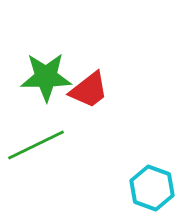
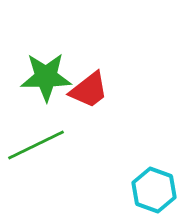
cyan hexagon: moved 2 px right, 2 px down
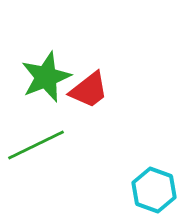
green star: rotated 21 degrees counterclockwise
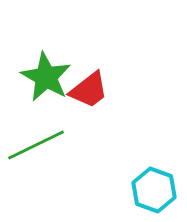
green star: rotated 21 degrees counterclockwise
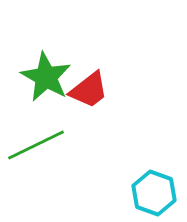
cyan hexagon: moved 3 px down
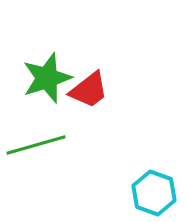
green star: moved 1 px right, 1 px down; rotated 24 degrees clockwise
green line: rotated 10 degrees clockwise
